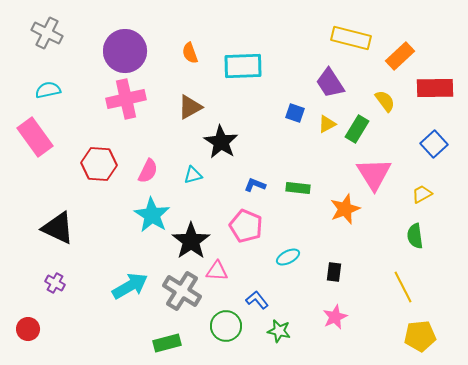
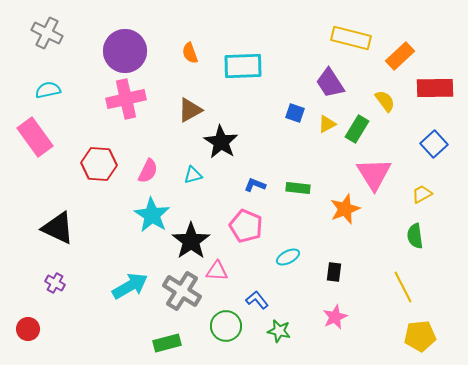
brown triangle at (190, 107): moved 3 px down
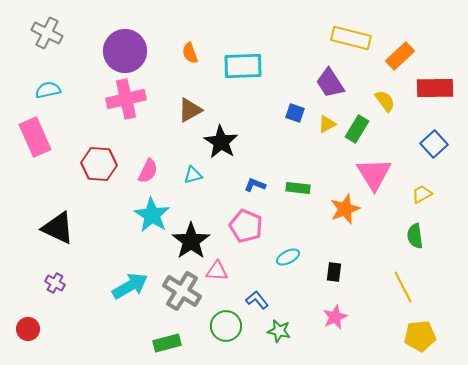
pink rectangle at (35, 137): rotated 12 degrees clockwise
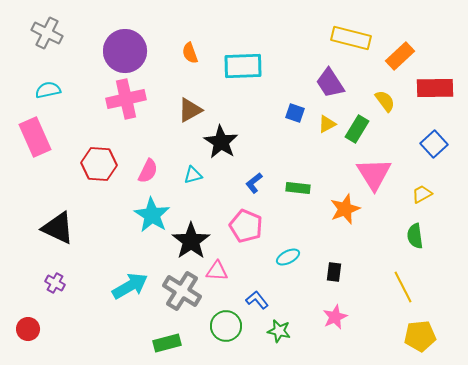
blue L-shape at (255, 185): moved 1 px left, 2 px up; rotated 60 degrees counterclockwise
